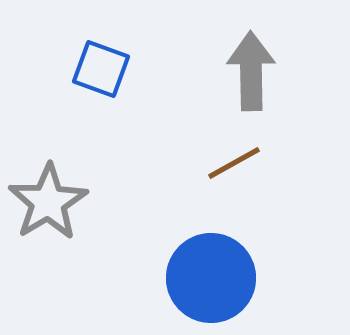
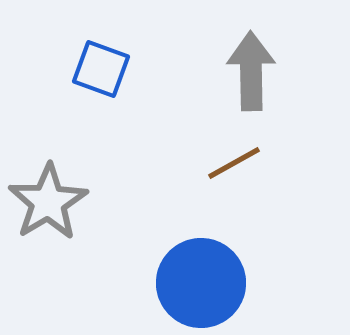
blue circle: moved 10 px left, 5 px down
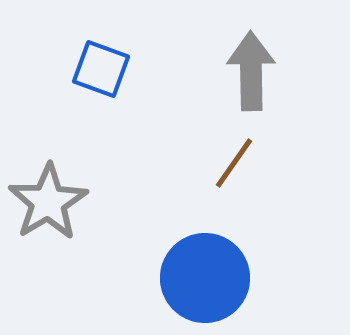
brown line: rotated 26 degrees counterclockwise
blue circle: moved 4 px right, 5 px up
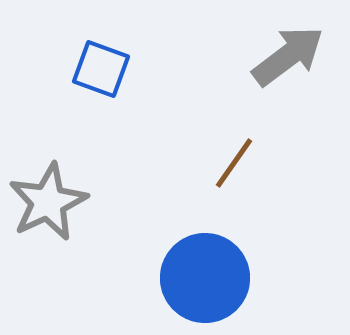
gray arrow: moved 37 px right, 15 px up; rotated 54 degrees clockwise
gray star: rotated 6 degrees clockwise
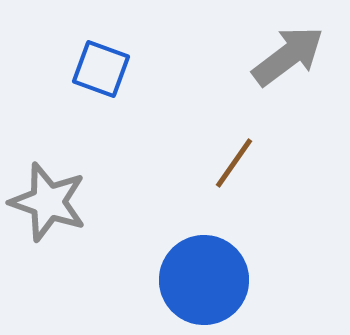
gray star: rotated 28 degrees counterclockwise
blue circle: moved 1 px left, 2 px down
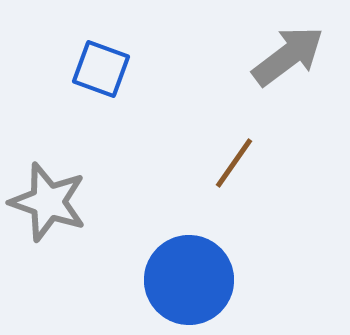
blue circle: moved 15 px left
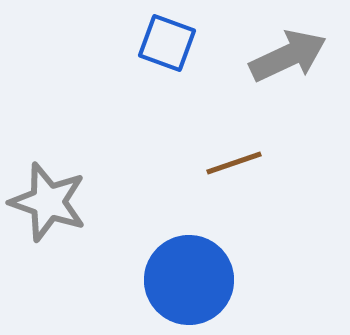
gray arrow: rotated 12 degrees clockwise
blue square: moved 66 px right, 26 px up
brown line: rotated 36 degrees clockwise
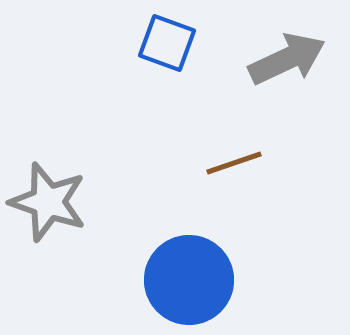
gray arrow: moved 1 px left, 3 px down
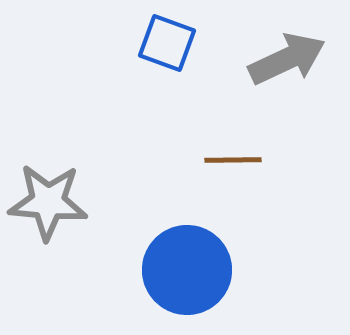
brown line: moved 1 px left, 3 px up; rotated 18 degrees clockwise
gray star: rotated 14 degrees counterclockwise
blue circle: moved 2 px left, 10 px up
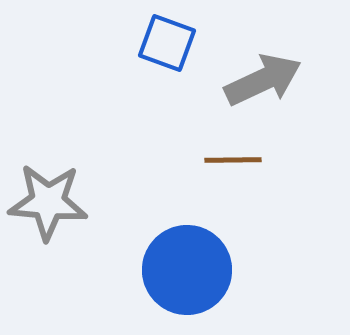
gray arrow: moved 24 px left, 21 px down
